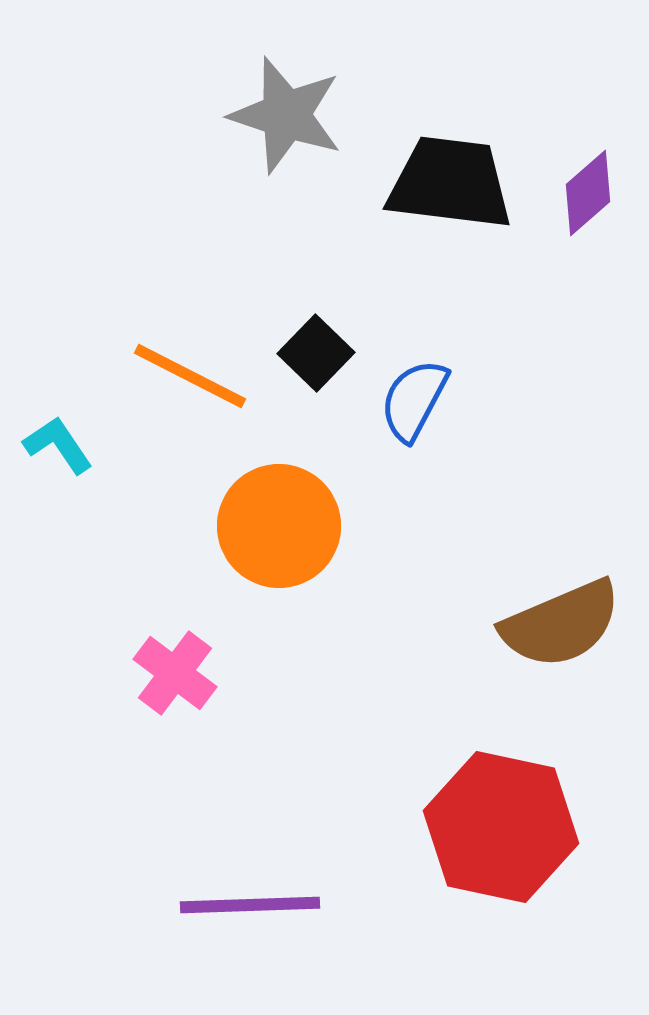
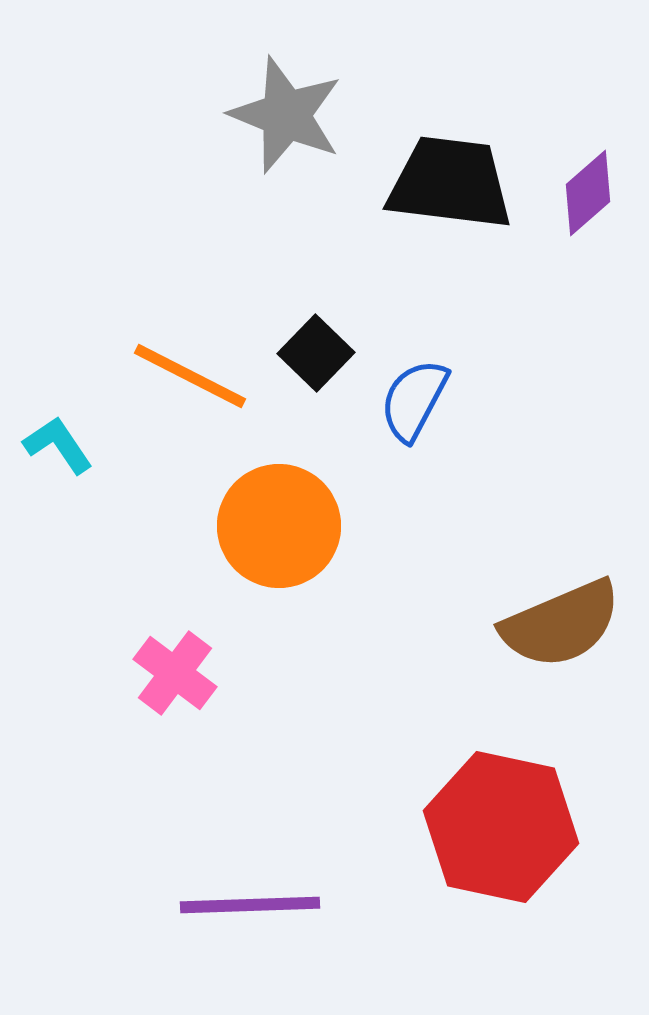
gray star: rotated 4 degrees clockwise
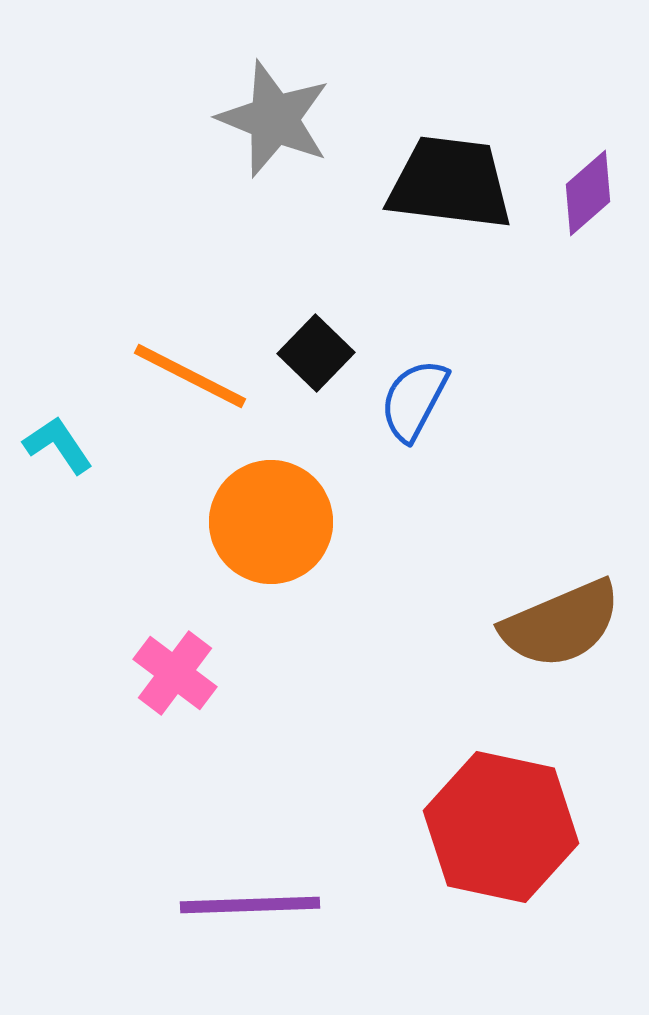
gray star: moved 12 px left, 4 px down
orange circle: moved 8 px left, 4 px up
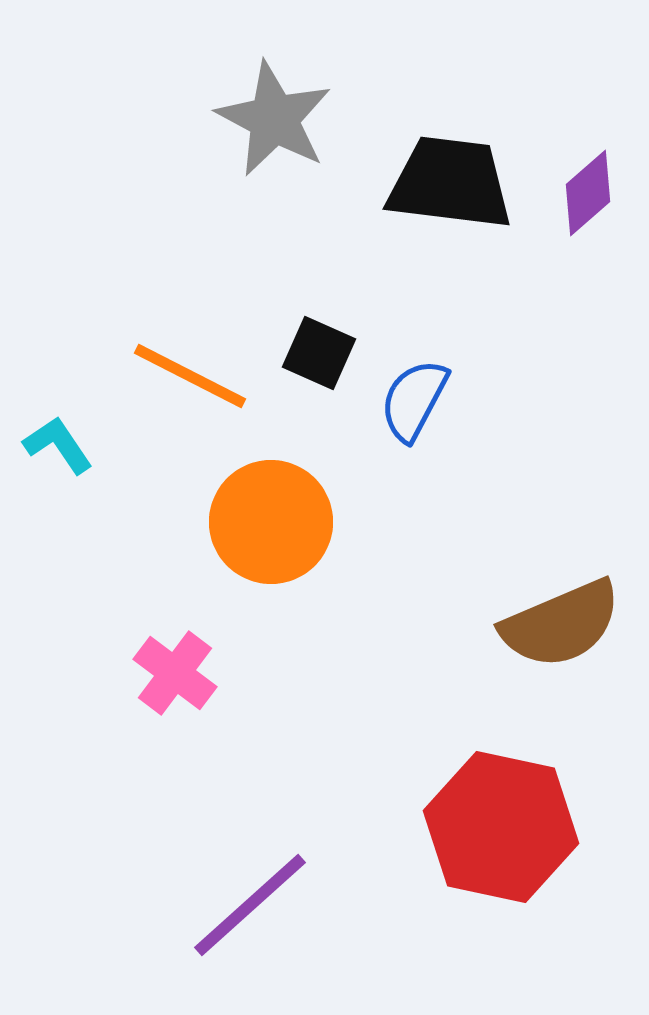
gray star: rotated 6 degrees clockwise
black square: moved 3 px right; rotated 20 degrees counterclockwise
purple line: rotated 40 degrees counterclockwise
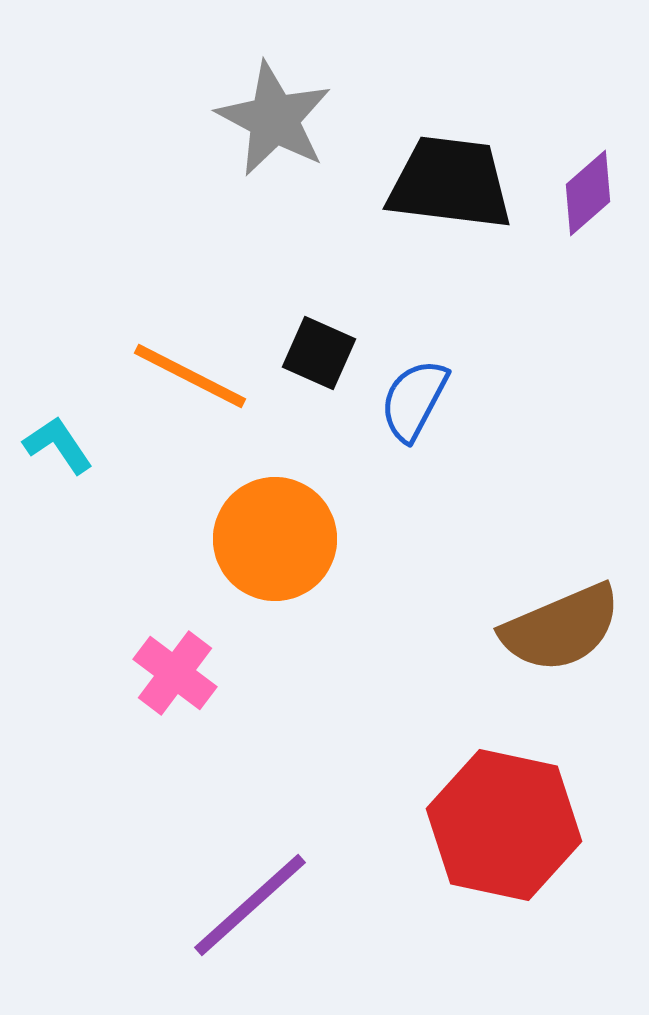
orange circle: moved 4 px right, 17 px down
brown semicircle: moved 4 px down
red hexagon: moved 3 px right, 2 px up
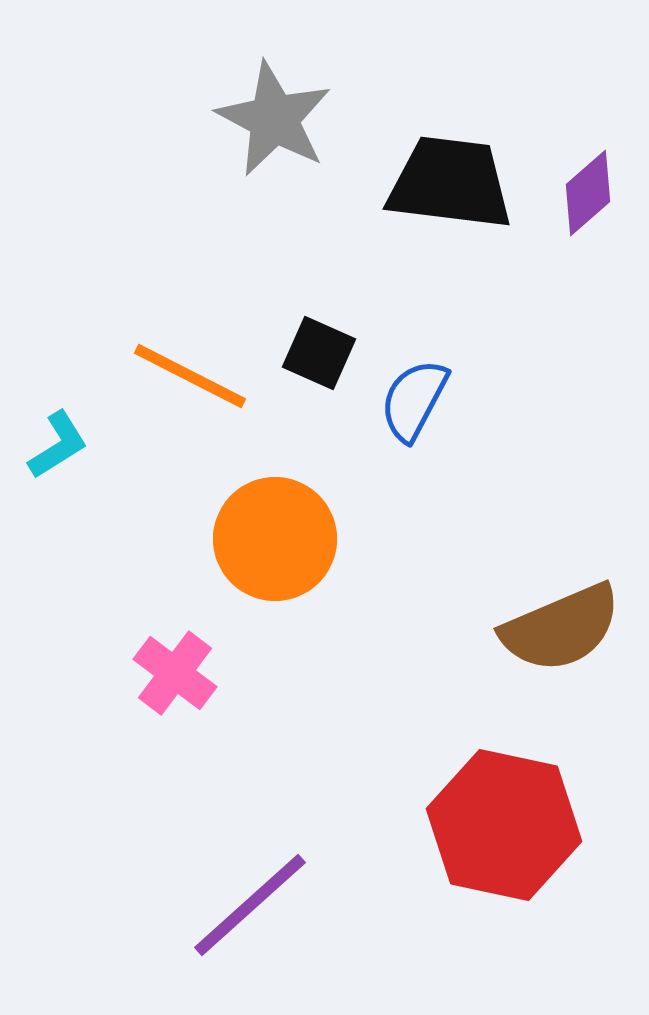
cyan L-shape: rotated 92 degrees clockwise
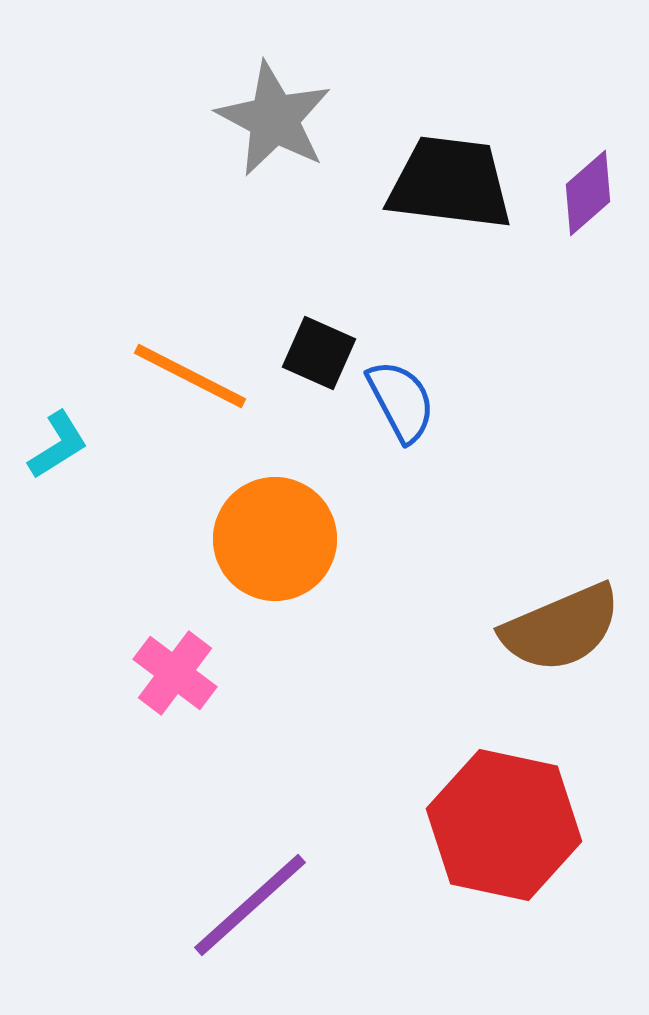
blue semicircle: moved 13 px left, 1 px down; rotated 124 degrees clockwise
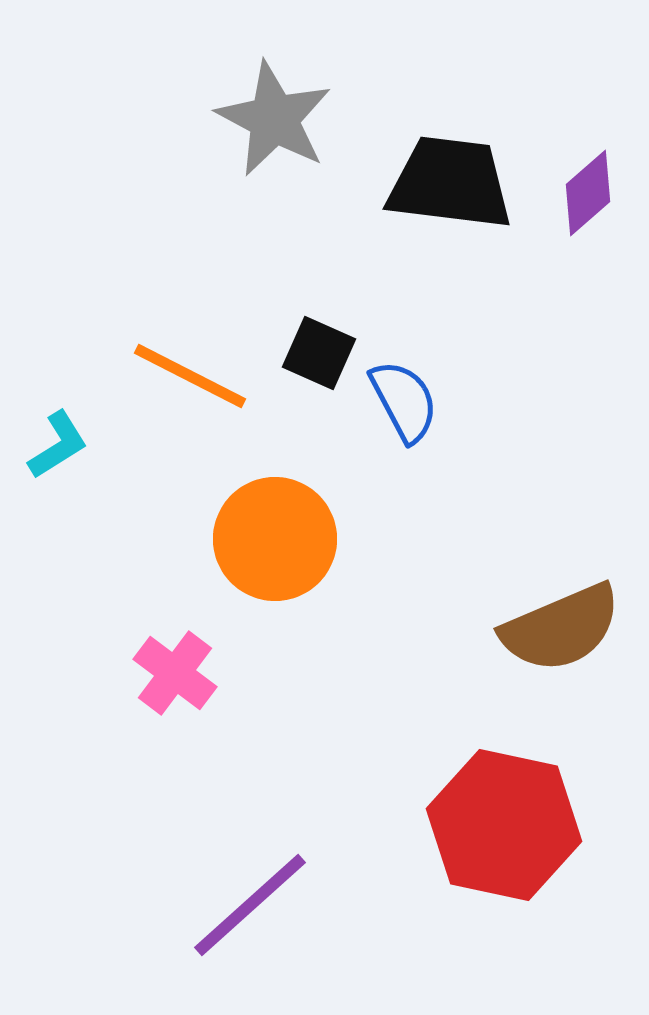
blue semicircle: moved 3 px right
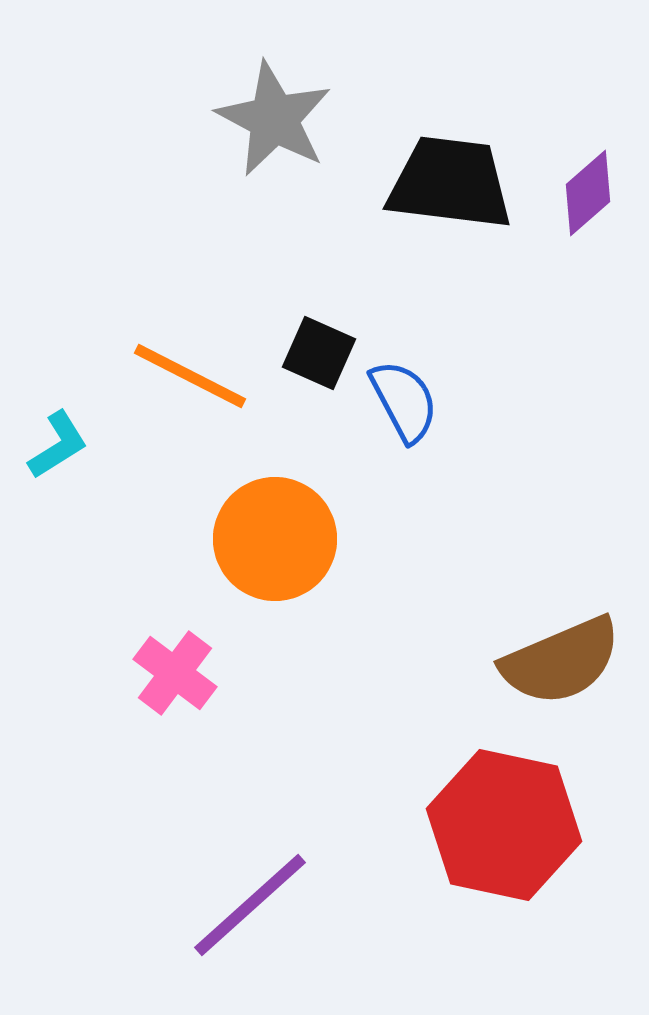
brown semicircle: moved 33 px down
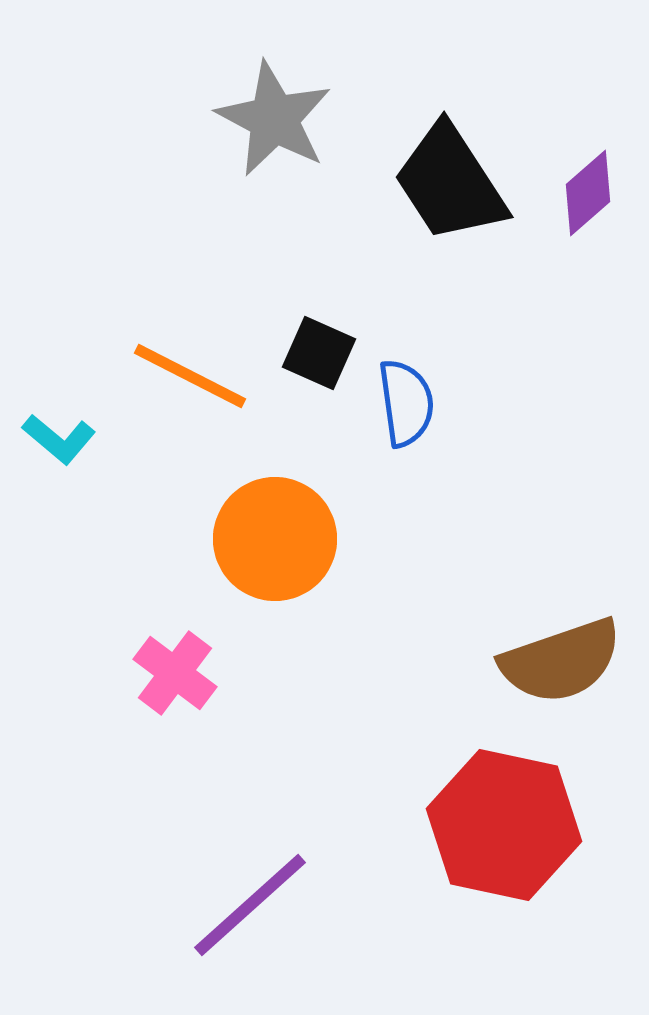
black trapezoid: rotated 130 degrees counterclockwise
blue semicircle: moved 2 px right, 2 px down; rotated 20 degrees clockwise
cyan L-shape: moved 1 px right, 6 px up; rotated 72 degrees clockwise
brown semicircle: rotated 4 degrees clockwise
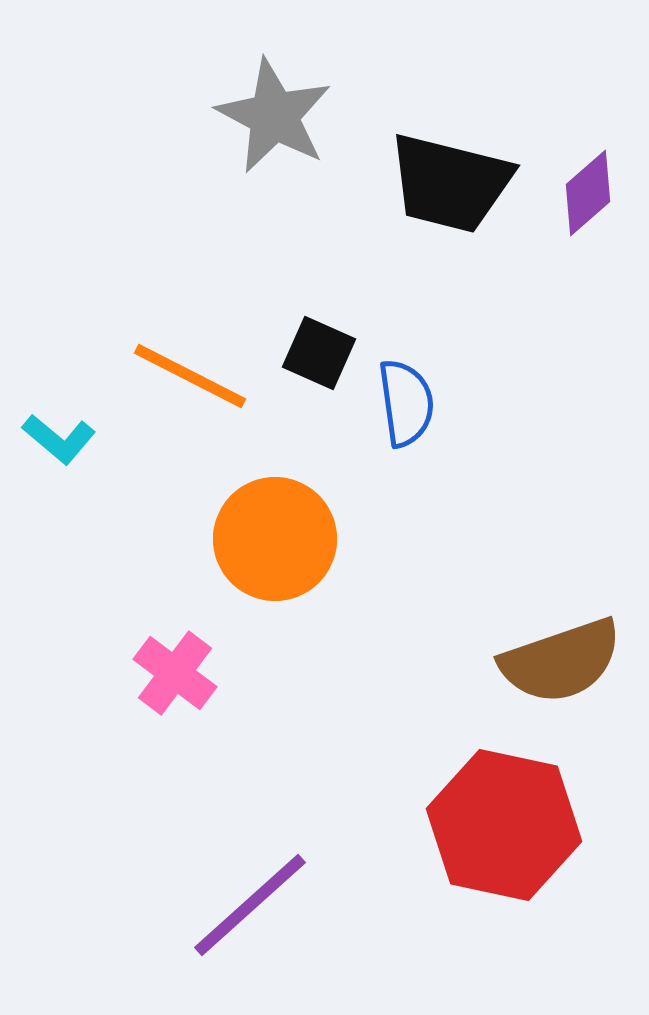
gray star: moved 3 px up
black trapezoid: rotated 43 degrees counterclockwise
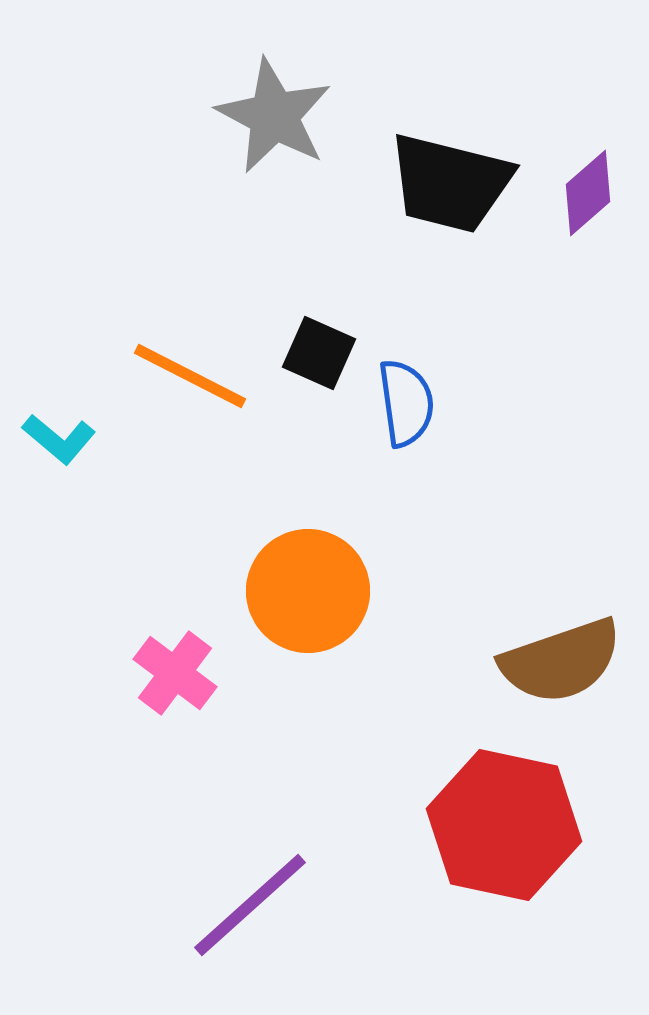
orange circle: moved 33 px right, 52 px down
